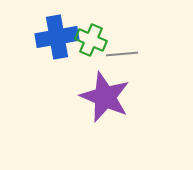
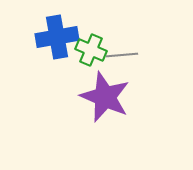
green cross: moved 10 px down
gray line: moved 1 px down
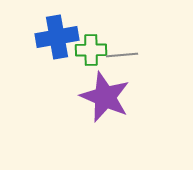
green cross: rotated 24 degrees counterclockwise
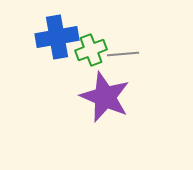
green cross: rotated 20 degrees counterclockwise
gray line: moved 1 px right, 1 px up
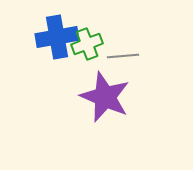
green cross: moved 4 px left, 6 px up
gray line: moved 2 px down
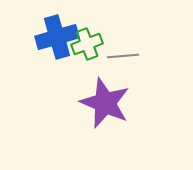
blue cross: rotated 6 degrees counterclockwise
purple star: moved 6 px down
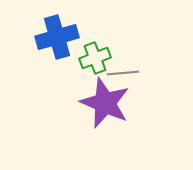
green cross: moved 8 px right, 14 px down
gray line: moved 17 px down
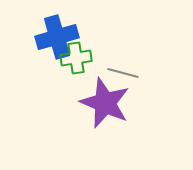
green cross: moved 19 px left; rotated 12 degrees clockwise
gray line: rotated 20 degrees clockwise
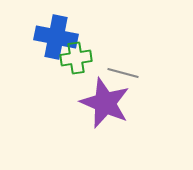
blue cross: moved 1 px left; rotated 27 degrees clockwise
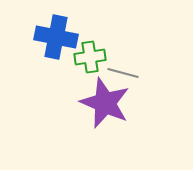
green cross: moved 14 px right, 1 px up
